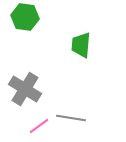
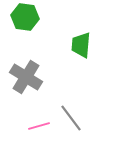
gray cross: moved 1 px right, 12 px up
gray line: rotated 44 degrees clockwise
pink line: rotated 20 degrees clockwise
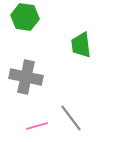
green trapezoid: rotated 12 degrees counterclockwise
gray cross: rotated 20 degrees counterclockwise
pink line: moved 2 px left
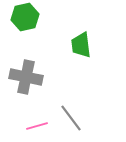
green hexagon: rotated 20 degrees counterclockwise
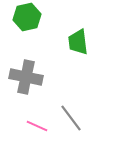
green hexagon: moved 2 px right
green trapezoid: moved 3 px left, 3 px up
pink line: rotated 40 degrees clockwise
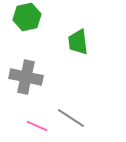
gray line: rotated 20 degrees counterclockwise
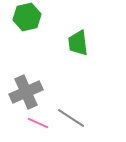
green trapezoid: moved 1 px down
gray cross: moved 15 px down; rotated 36 degrees counterclockwise
pink line: moved 1 px right, 3 px up
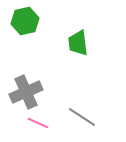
green hexagon: moved 2 px left, 4 px down
gray line: moved 11 px right, 1 px up
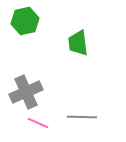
gray line: rotated 32 degrees counterclockwise
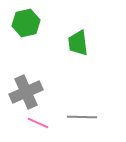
green hexagon: moved 1 px right, 2 px down
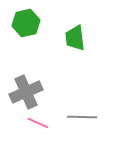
green trapezoid: moved 3 px left, 5 px up
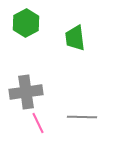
green hexagon: rotated 16 degrees counterclockwise
gray cross: rotated 16 degrees clockwise
pink line: rotated 40 degrees clockwise
